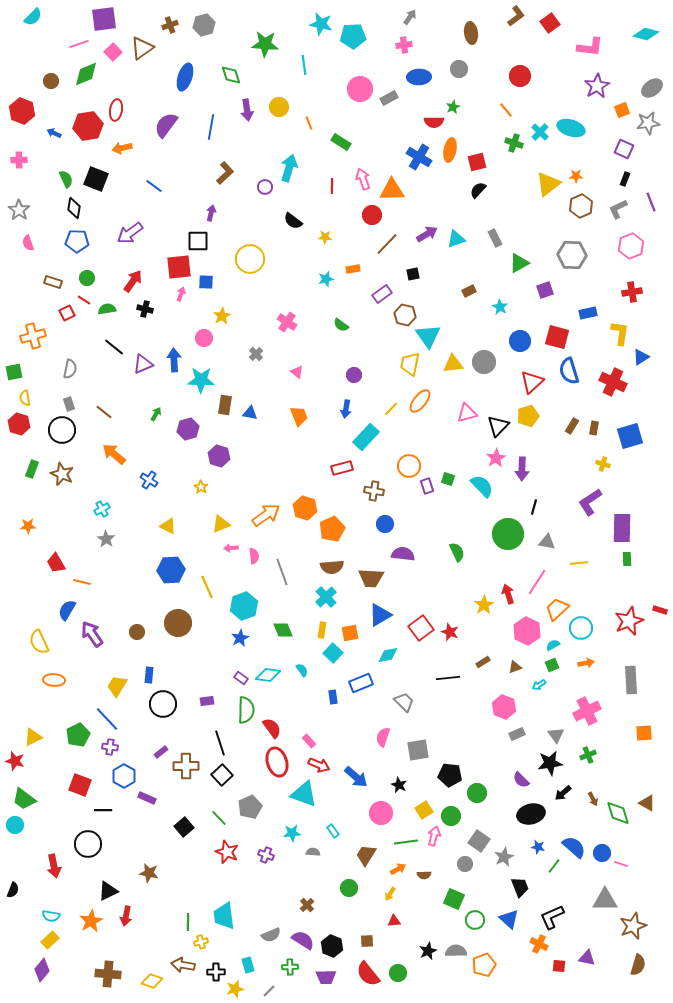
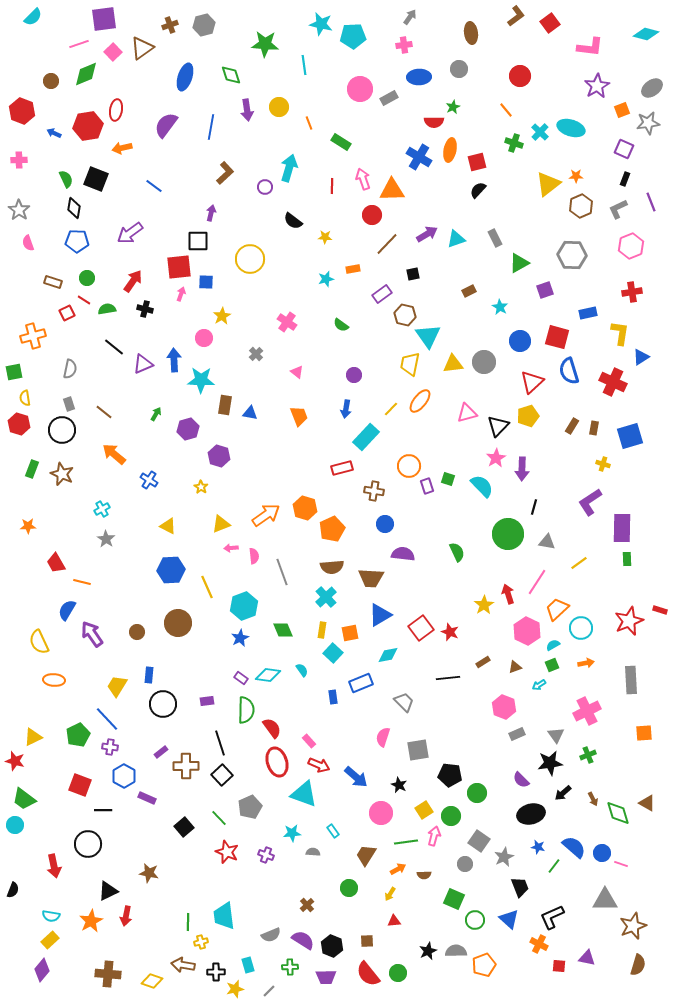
yellow line at (579, 563): rotated 30 degrees counterclockwise
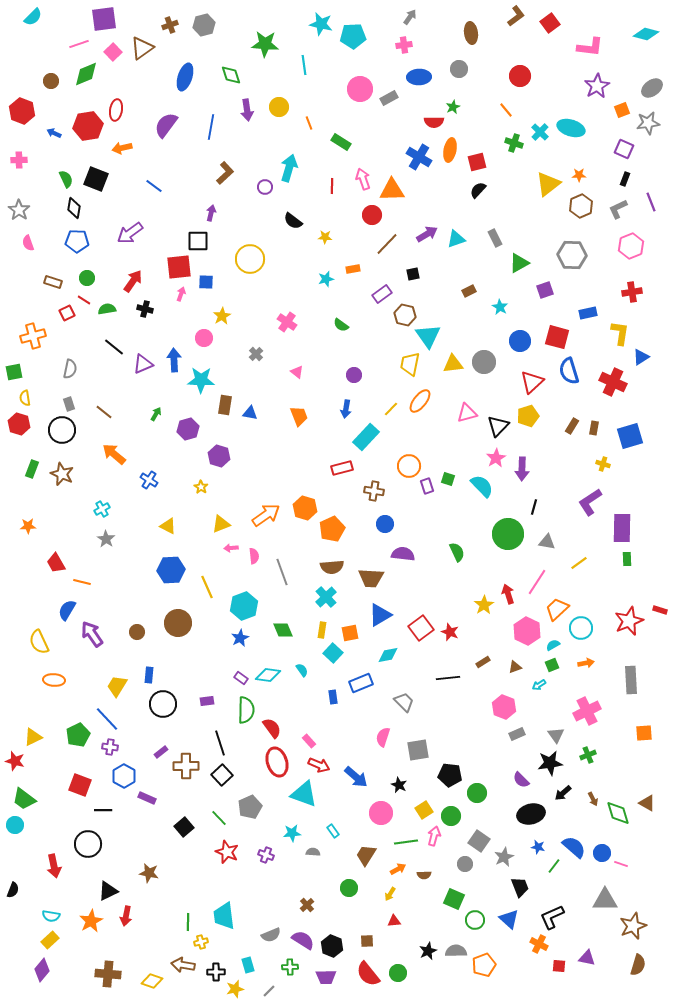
orange star at (576, 176): moved 3 px right, 1 px up
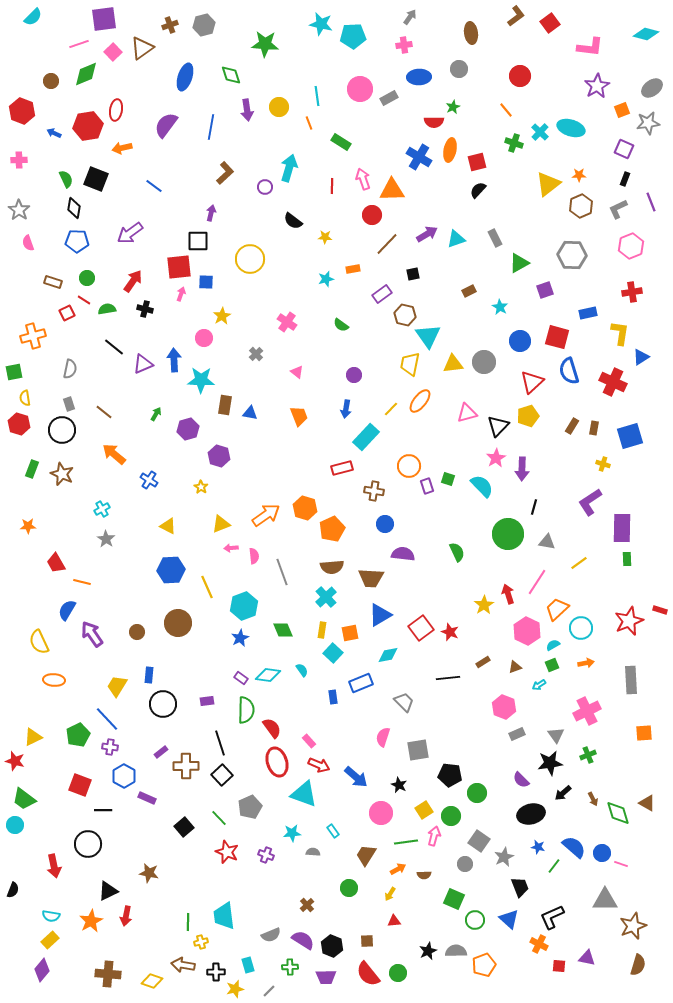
cyan line at (304, 65): moved 13 px right, 31 px down
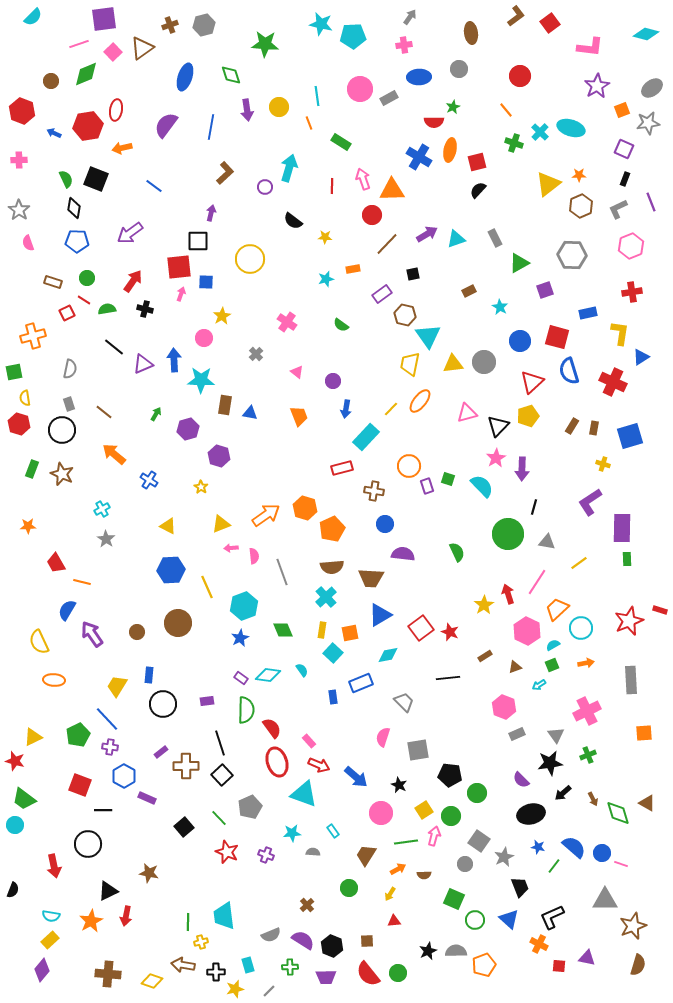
purple circle at (354, 375): moved 21 px left, 6 px down
brown rectangle at (483, 662): moved 2 px right, 6 px up
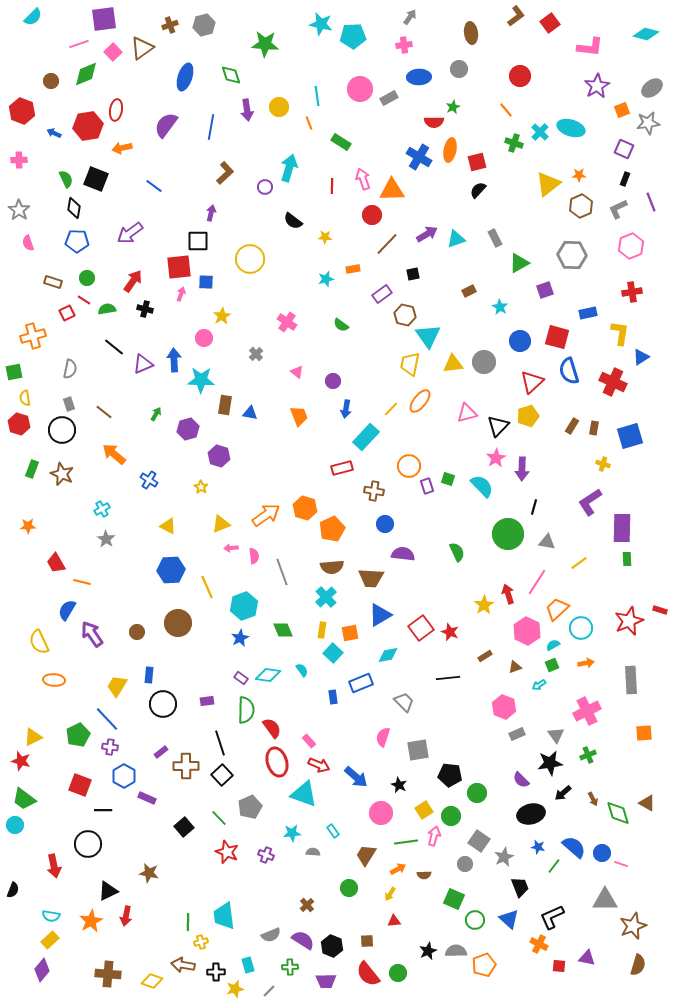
red star at (15, 761): moved 6 px right
purple trapezoid at (326, 977): moved 4 px down
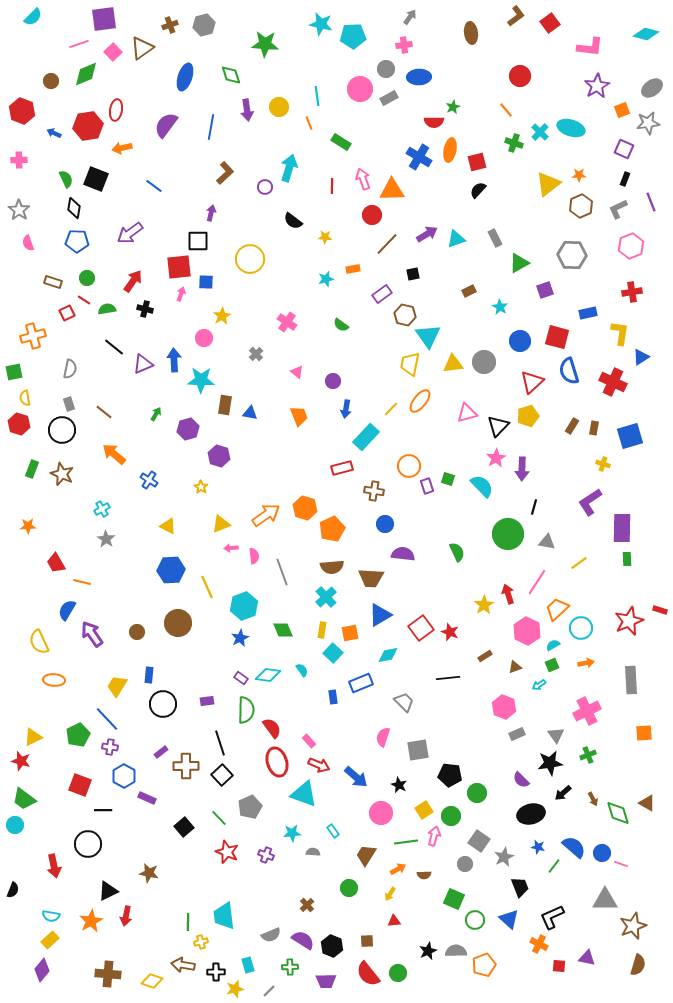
gray circle at (459, 69): moved 73 px left
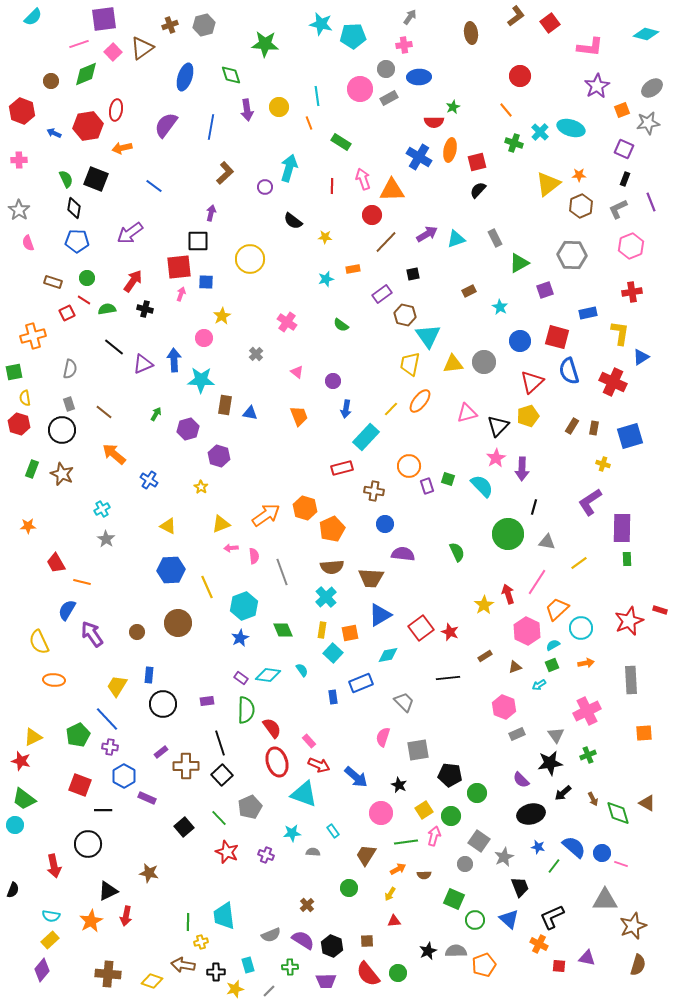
brown line at (387, 244): moved 1 px left, 2 px up
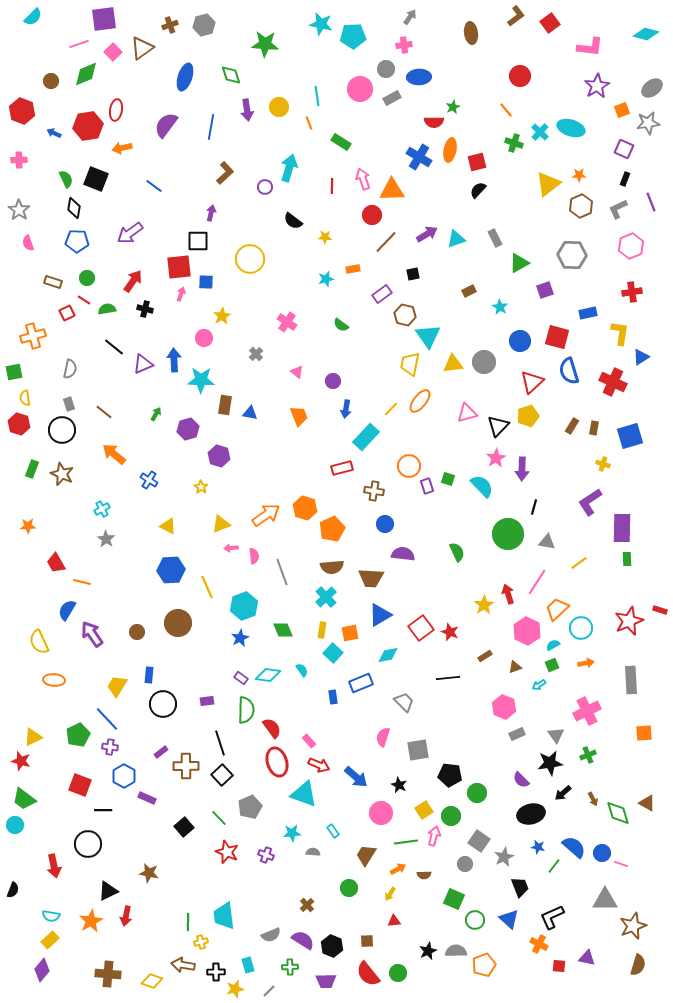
gray rectangle at (389, 98): moved 3 px right
